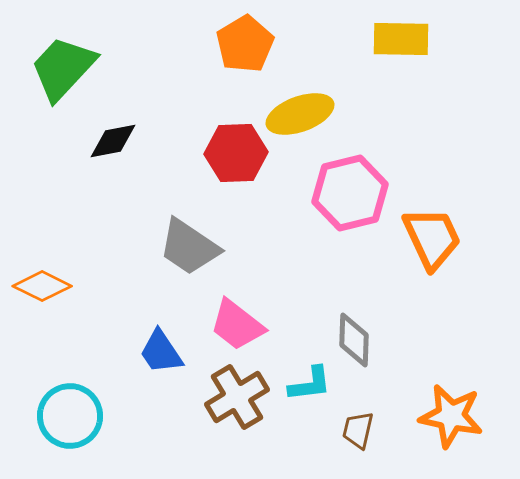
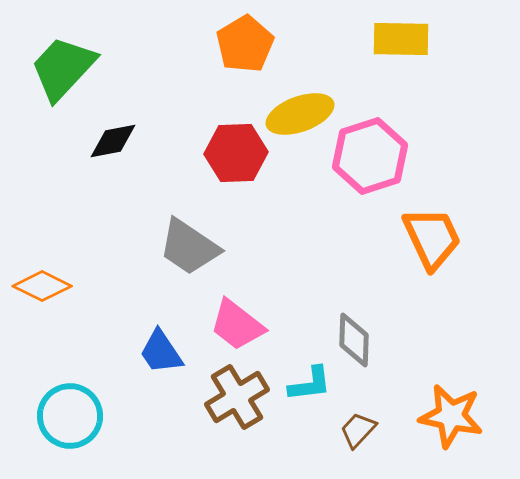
pink hexagon: moved 20 px right, 37 px up; rotated 4 degrees counterclockwise
brown trapezoid: rotated 30 degrees clockwise
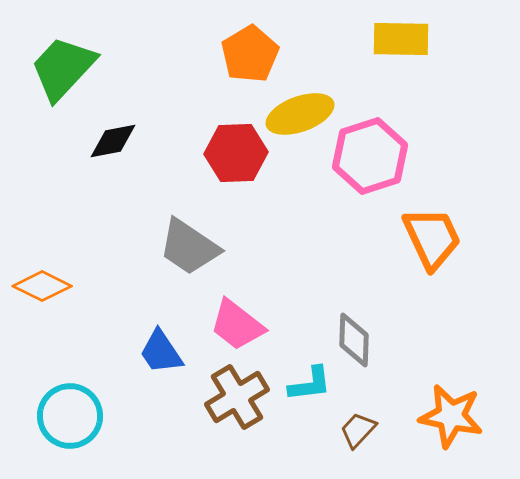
orange pentagon: moved 5 px right, 10 px down
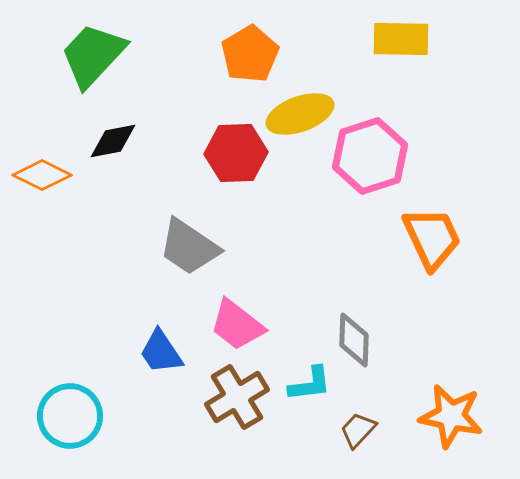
green trapezoid: moved 30 px right, 13 px up
orange diamond: moved 111 px up
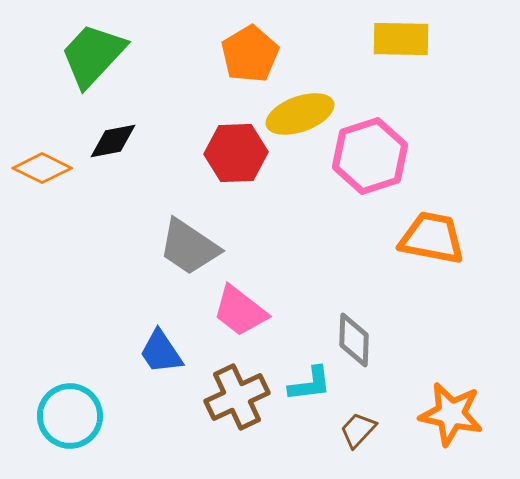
orange diamond: moved 7 px up
orange trapezoid: rotated 54 degrees counterclockwise
pink trapezoid: moved 3 px right, 14 px up
brown cross: rotated 6 degrees clockwise
orange star: moved 2 px up
